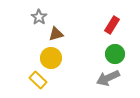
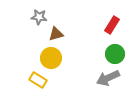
gray star: rotated 28 degrees counterclockwise
yellow rectangle: rotated 12 degrees counterclockwise
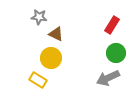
brown triangle: rotated 42 degrees clockwise
green circle: moved 1 px right, 1 px up
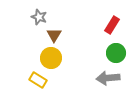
gray star: rotated 14 degrees clockwise
brown triangle: moved 2 px left, 1 px down; rotated 35 degrees clockwise
gray arrow: rotated 20 degrees clockwise
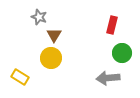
red rectangle: rotated 18 degrees counterclockwise
green circle: moved 6 px right
yellow rectangle: moved 18 px left, 3 px up
